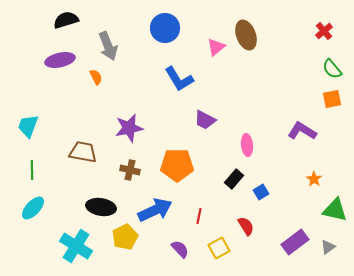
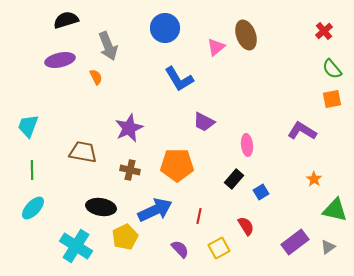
purple trapezoid: moved 1 px left, 2 px down
purple star: rotated 12 degrees counterclockwise
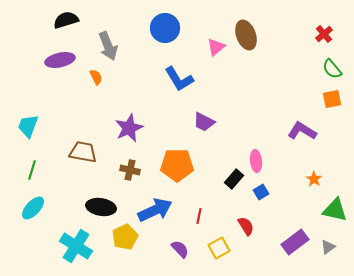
red cross: moved 3 px down
pink ellipse: moved 9 px right, 16 px down
green line: rotated 18 degrees clockwise
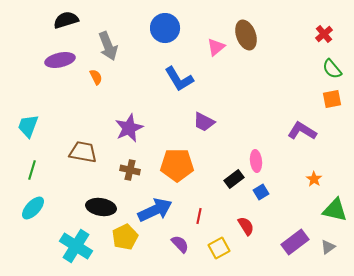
black rectangle: rotated 12 degrees clockwise
purple semicircle: moved 5 px up
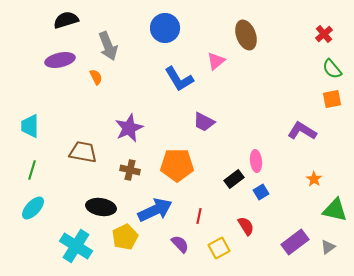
pink triangle: moved 14 px down
cyan trapezoid: moved 2 px right; rotated 20 degrees counterclockwise
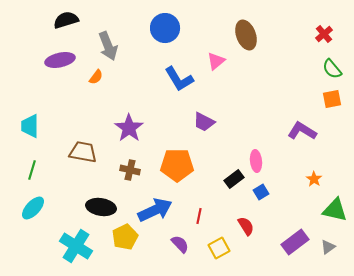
orange semicircle: rotated 63 degrees clockwise
purple star: rotated 12 degrees counterclockwise
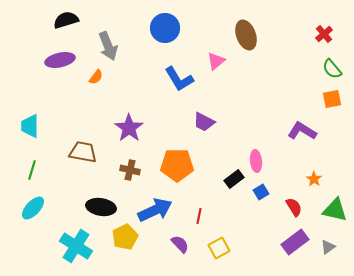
red semicircle: moved 48 px right, 19 px up
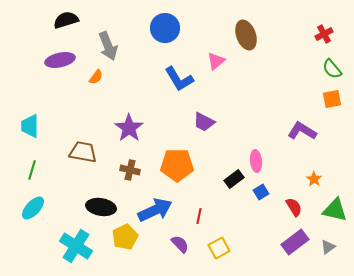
red cross: rotated 12 degrees clockwise
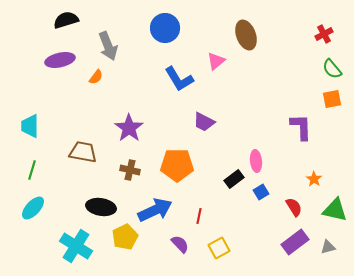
purple L-shape: moved 1 px left, 4 px up; rotated 56 degrees clockwise
gray triangle: rotated 21 degrees clockwise
